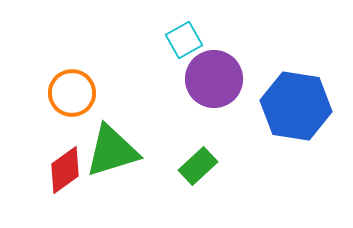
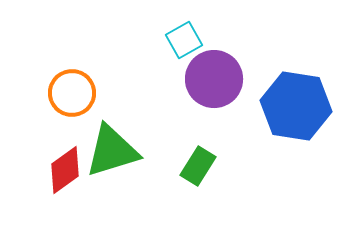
green rectangle: rotated 15 degrees counterclockwise
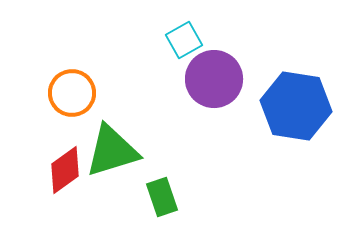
green rectangle: moved 36 px left, 31 px down; rotated 51 degrees counterclockwise
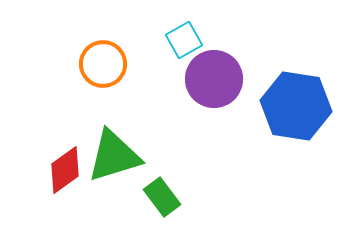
orange circle: moved 31 px right, 29 px up
green triangle: moved 2 px right, 5 px down
green rectangle: rotated 18 degrees counterclockwise
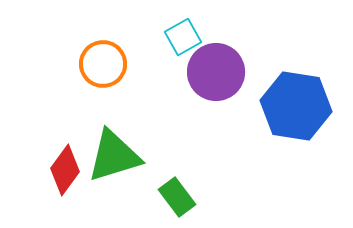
cyan square: moved 1 px left, 3 px up
purple circle: moved 2 px right, 7 px up
red diamond: rotated 18 degrees counterclockwise
green rectangle: moved 15 px right
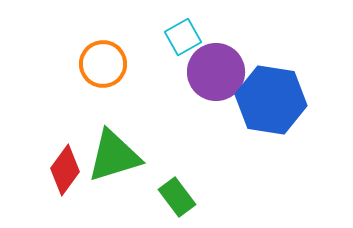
blue hexagon: moved 25 px left, 6 px up
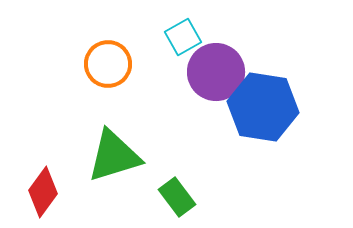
orange circle: moved 5 px right
blue hexagon: moved 8 px left, 7 px down
red diamond: moved 22 px left, 22 px down
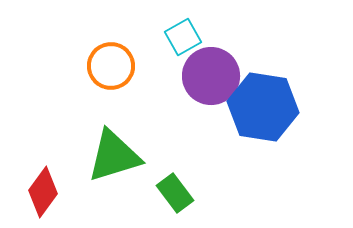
orange circle: moved 3 px right, 2 px down
purple circle: moved 5 px left, 4 px down
green rectangle: moved 2 px left, 4 px up
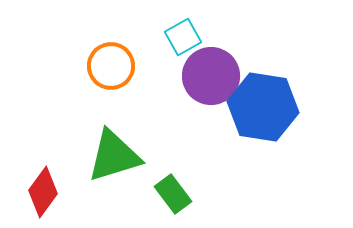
green rectangle: moved 2 px left, 1 px down
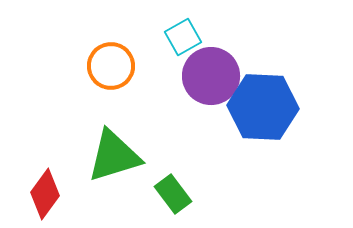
blue hexagon: rotated 6 degrees counterclockwise
red diamond: moved 2 px right, 2 px down
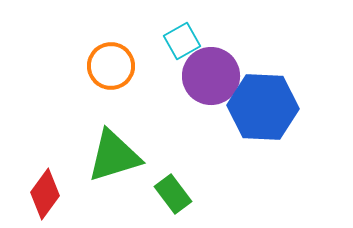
cyan square: moved 1 px left, 4 px down
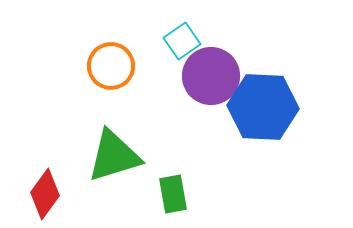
cyan square: rotated 6 degrees counterclockwise
green rectangle: rotated 27 degrees clockwise
